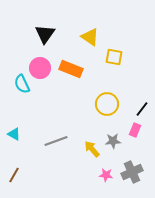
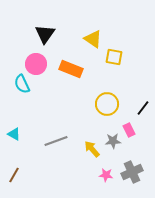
yellow triangle: moved 3 px right, 2 px down
pink circle: moved 4 px left, 4 px up
black line: moved 1 px right, 1 px up
pink rectangle: moved 6 px left; rotated 48 degrees counterclockwise
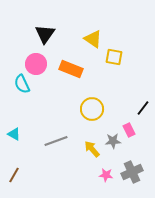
yellow circle: moved 15 px left, 5 px down
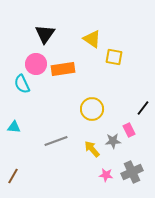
yellow triangle: moved 1 px left
orange rectangle: moved 8 px left; rotated 30 degrees counterclockwise
cyan triangle: moved 7 px up; rotated 24 degrees counterclockwise
brown line: moved 1 px left, 1 px down
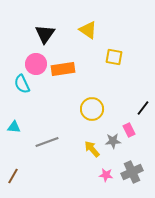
yellow triangle: moved 4 px left, 9 px up
gray line: moved 9 px left, 1 px down
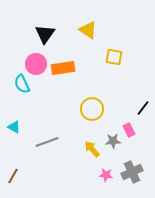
orange rectangle: moved 1 px up
cyan triangle: rotated 24 degrees clockwise
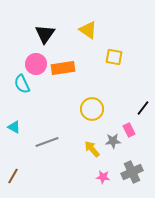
pink star: moved 3 px left, 2 px down
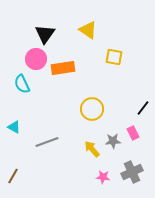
pink circle: moved 5 px up
pink rectangle: moved 4 px right, 3 px down
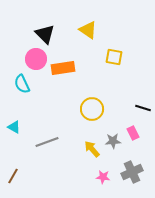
black triangle: rotated 20 degrees counterclockwise
black line: rotated 70 degrees clockwise
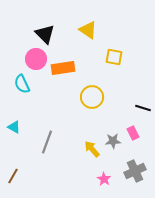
yellow circle: moved 12 px up
gray line: rotated 50 degrees counterclockwise
gray cross: moved 3 px right, 1 px up
pink star: moved 1 px right, 2 px down; rotated 24 degrees clockwise
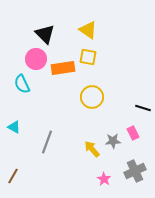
yellow square: moved 26 px left
